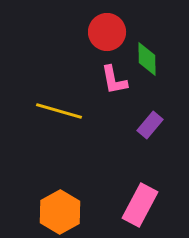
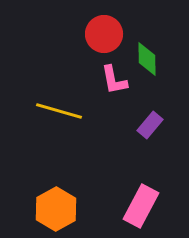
red circle: moved 3 px left, 2 px down
pink rectangle: moved 1 px right, 1 px down
orange hexagon: moved 4 px left, 3 px up
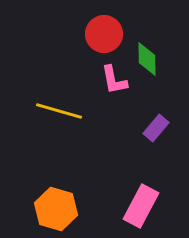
purple rectangle: moved 6 px right, 3 px down
orange hexagon: rotated 15 degrees counterclockwise
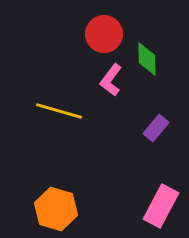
pink L-shape: moved 3 px left; rotated 48 degrees clockwise
pink rectangle: moved 20 px right
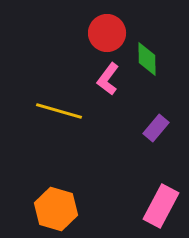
red circle: moved 3 px right, 1 px up
pink L-shape: moved 3 px left, 1 px up
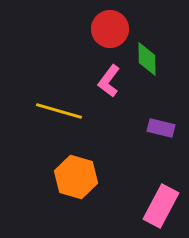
red circle: moved 3 px right, 4 px up
pink L-shape: moved 1 px right, 2 px down
purple rectangle: moved 5 px right; rotated 64 degrees clockwise
orange hexagon: moved 20 px right, 32 px up
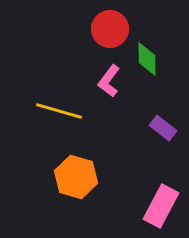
purple rectangle: moved 2 px right; rotated 24 degrees clockwise
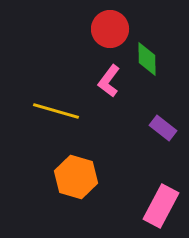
yellow line: moved 3 px left
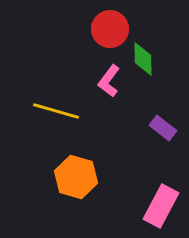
green diamond: moved 4 px left
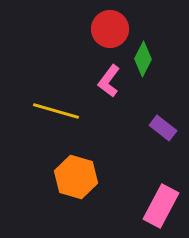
green diamond: rotated 28 degrees clockwise
